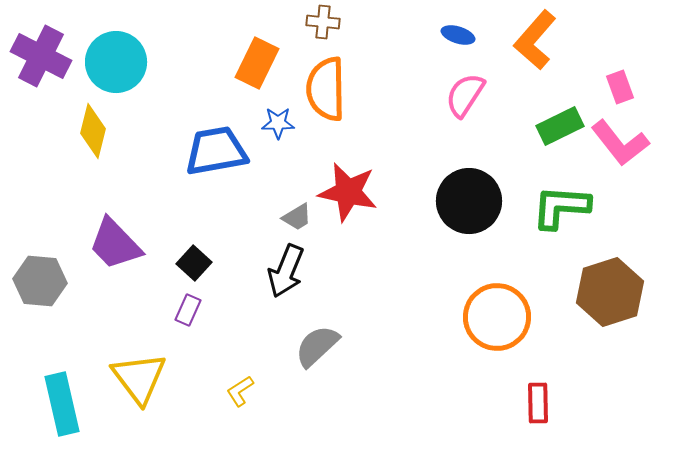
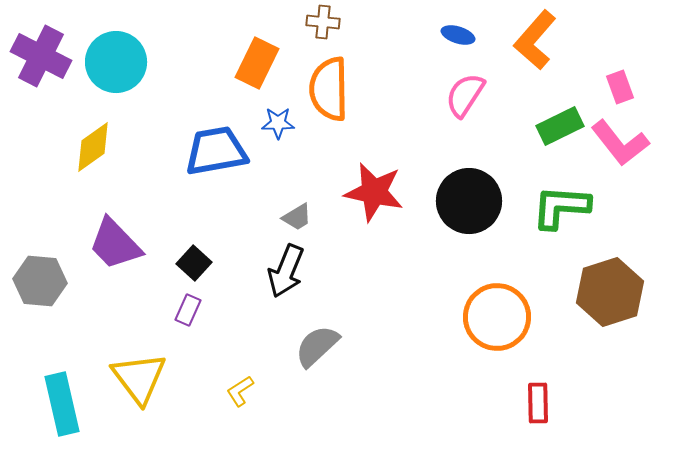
orange semicircle: moved 3 px right
yellow diamond: moved 16 px down; rotated 40 degrees clockwise
red star: moved 26 px right
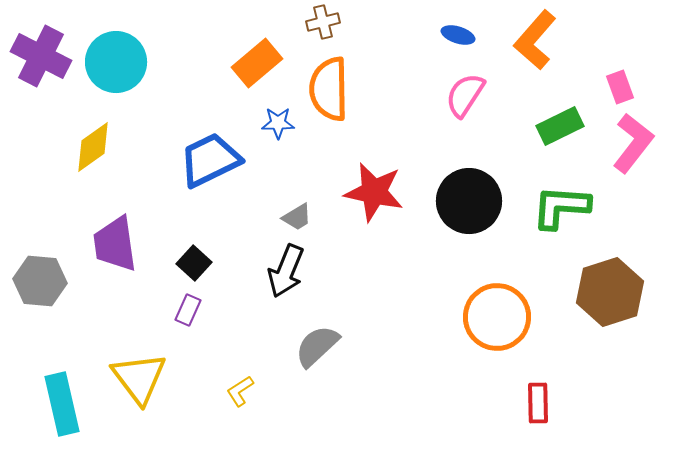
brown cross: rotated 20 degrees counterclockwise
orange rectangle: rotated 24 degrees clockwise
pink L-shape: moved 13 px right; rotated 104 degrees counterclockwise
blue trapezoid: moved 6 px left, 9 px down; rotated 16 degrees counterclockwise
purple trapezoid: rotated 36 degrees clockwise
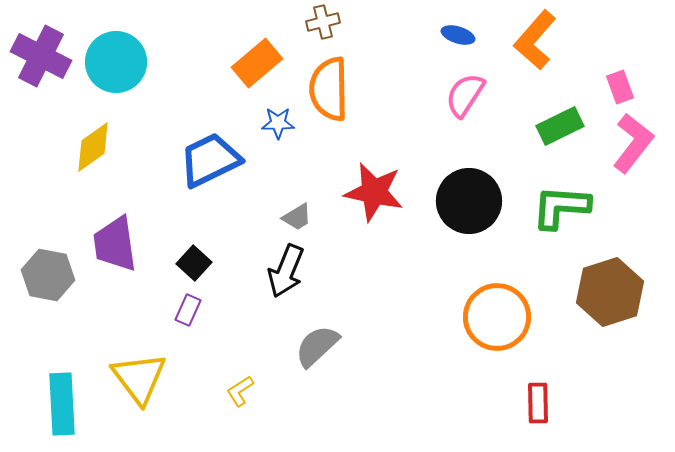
gray hexagon: moved 8 px right, 6 px up; rotated 6 degrees clockwise
cyan rectangle: rotated 10 degrees clockwise
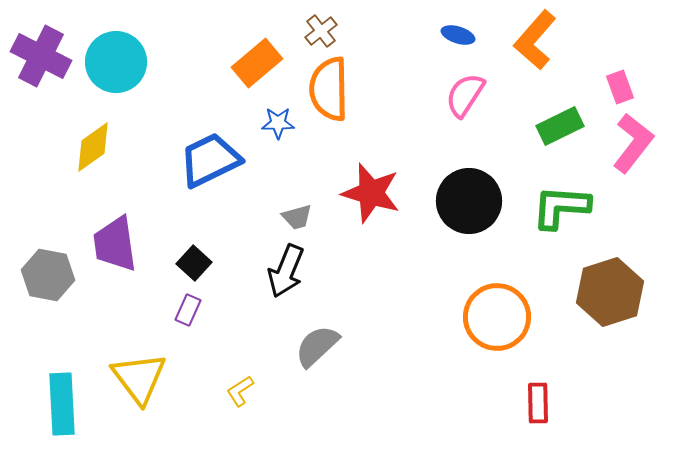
brown cross: moved 2 px left, 9 px down; rotated 24 degrees counterclockwise
red star: moved 3 px left, 1 px down; rotated 4 degrees clockwise
gray trapezoid: rotated 16 degrees clockwise
